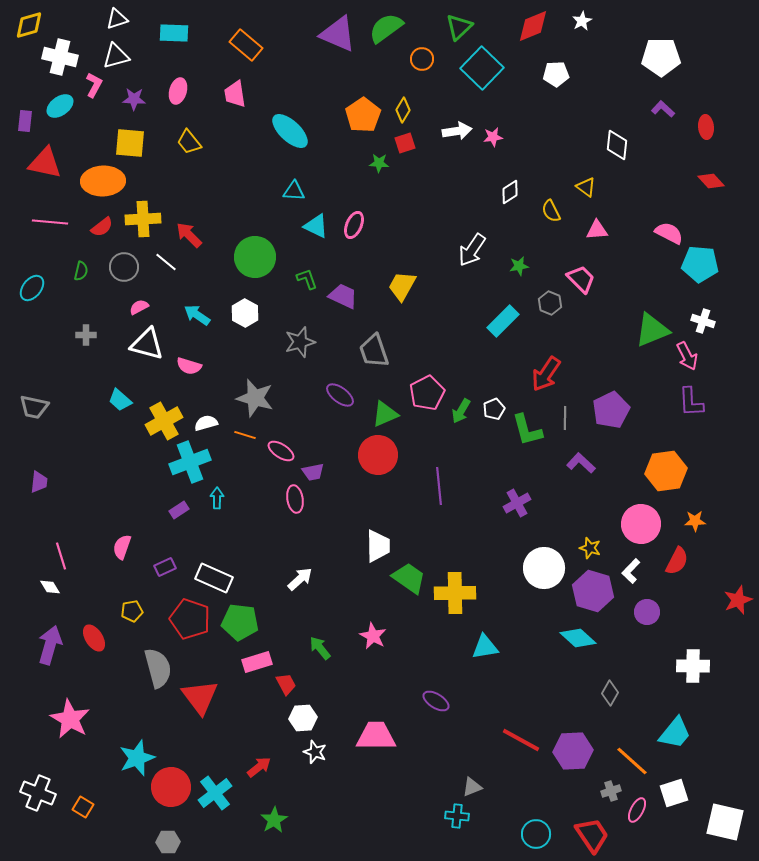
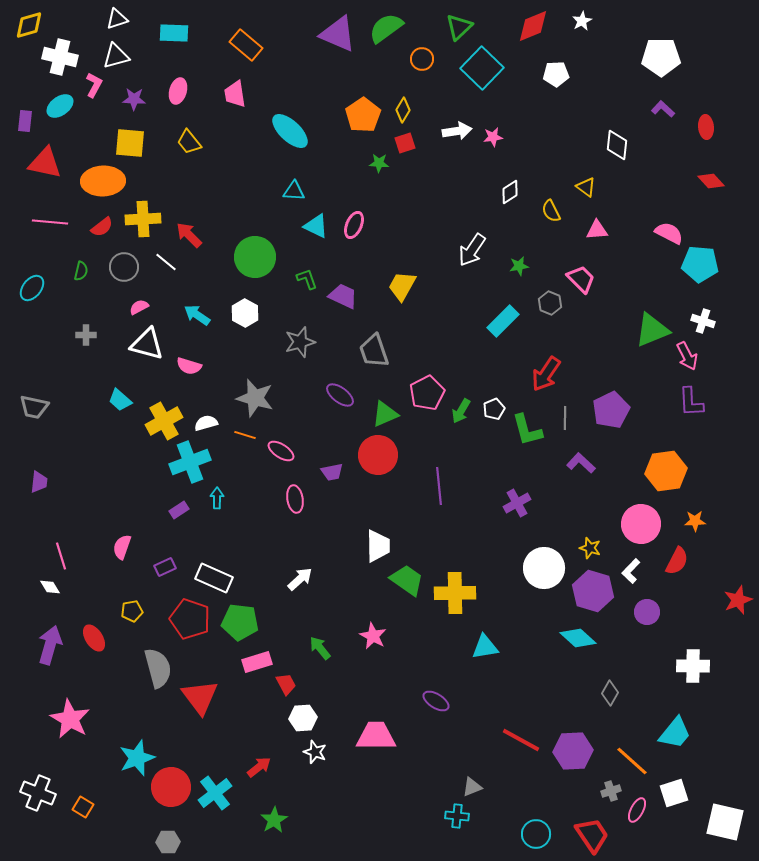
purple trapezoid at (313, 472): moved 19 px right
green trapezoid at (409, 578): moved 2 px left, 2 px down
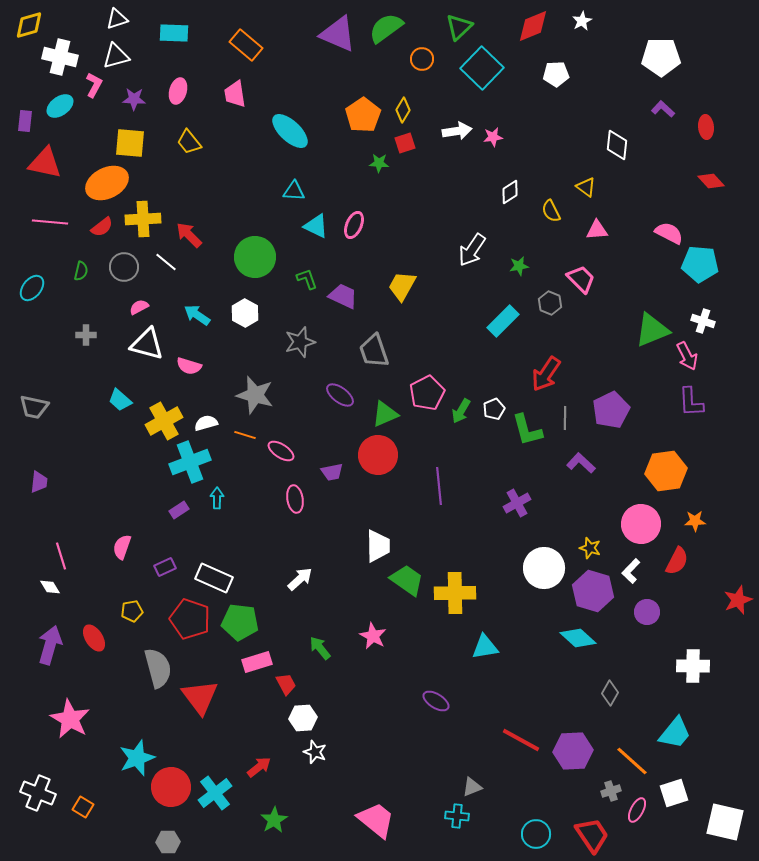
orange ellipse at (103, 181): moved 4 px right, 2 px down; rotated 24 degrees counterclockwise
gray star at (255, 398): moved 3 px up
pink trapezoid at (376, 736): moved 84 px down; rotated 39 degrees clockwise
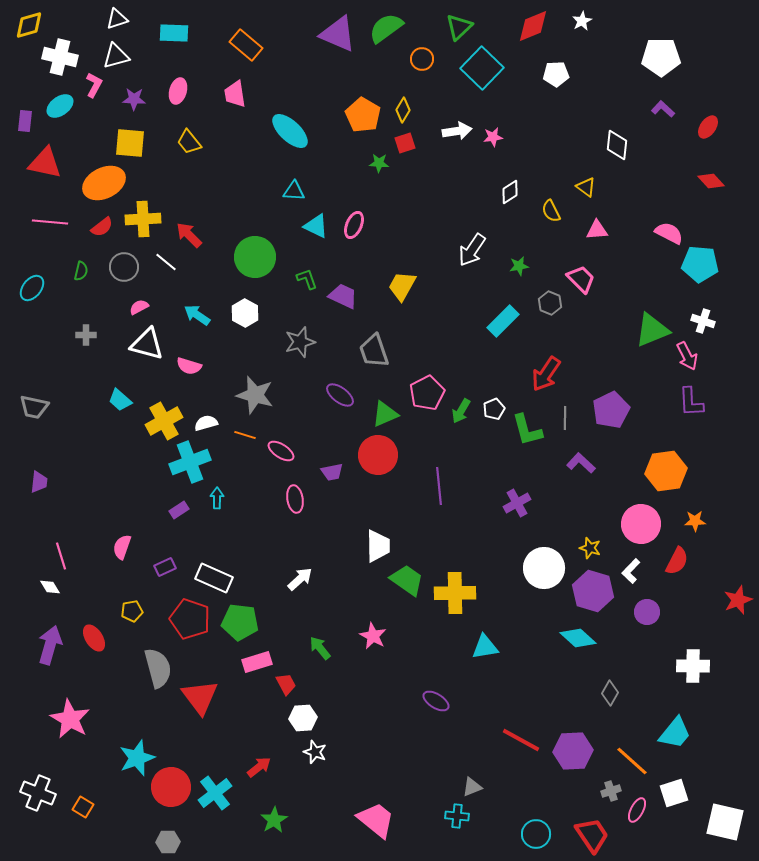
orange pentagon at (363, 115): rotated 8 degrees counterclockwise
red ellipse at (706, 127): moved 2 px right; rotated 40 degrees clockwise
orange ellipse at (107, 183): moved 3 px left
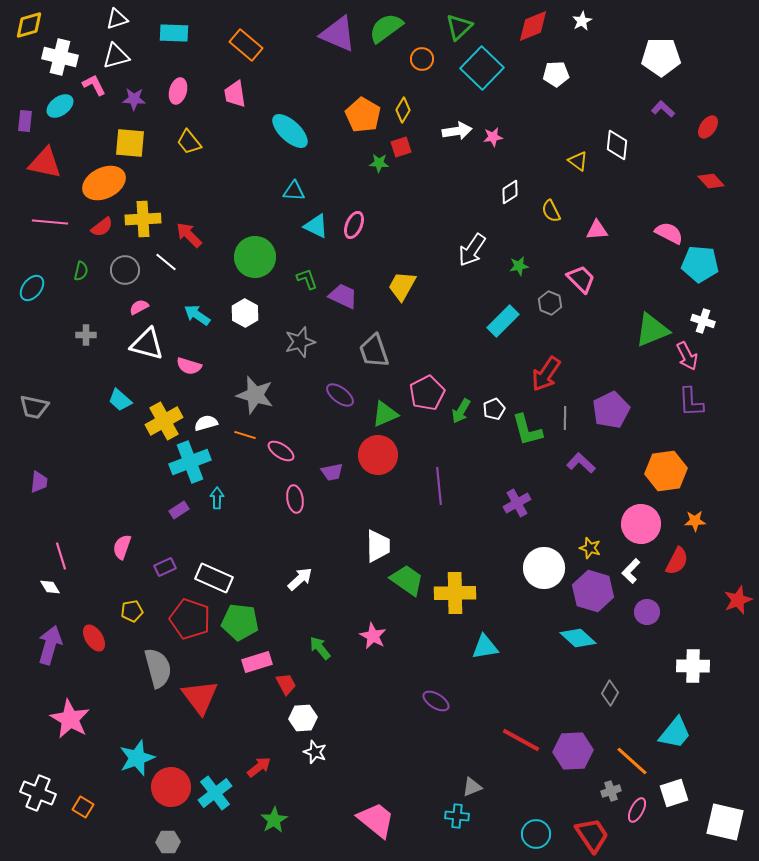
pink L-shape at (94, 85): rotated 55 degrees counterclockwise
red square at (405, 143): moved 4 px left, 4 px down
yellow triangle at (586, 187): moved 8 px left, 26 px up
gray circle at (124, 267): moved 1 px right, 3 px down
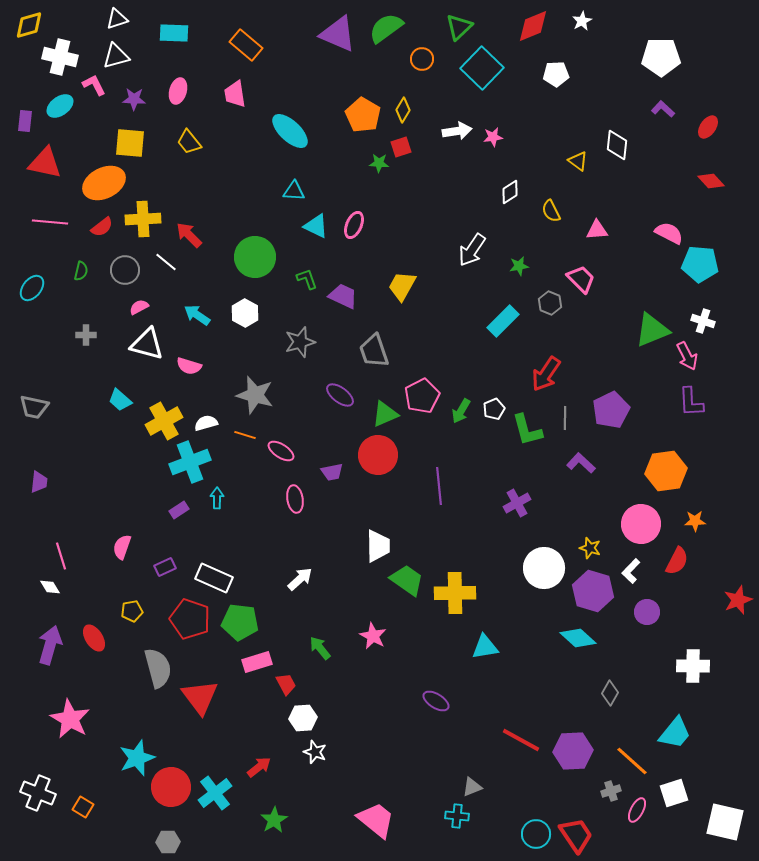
pink pentagon at (427, 393): moved 5 px left, 3 px down
red trapezoid at (592, 835): moved 16 px left
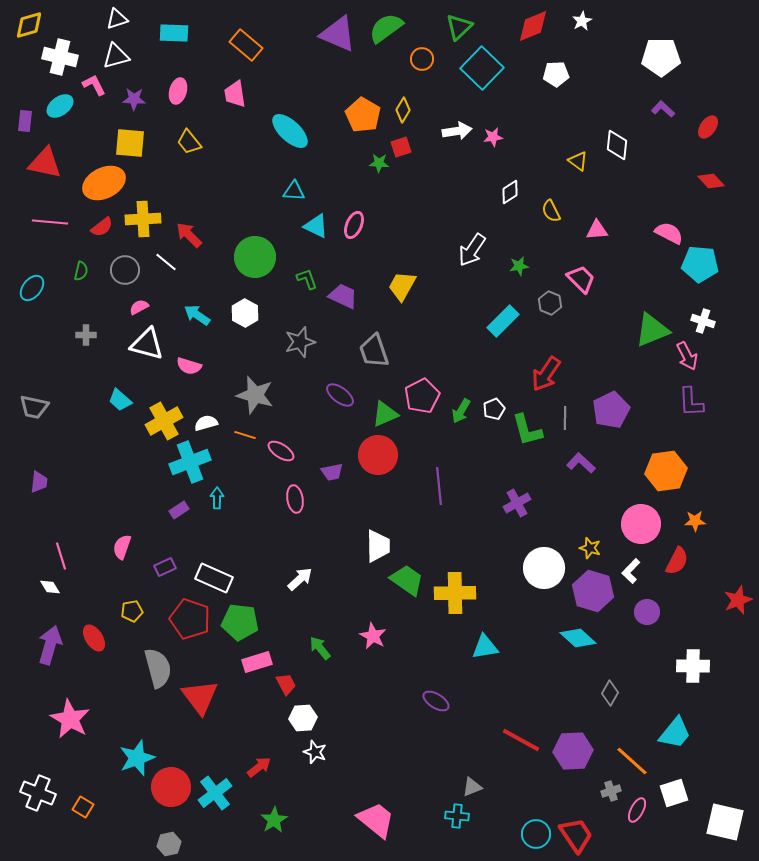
gray hexagon at (168, 842): moved 1 px right, 2 px down; rotated 10 degrees counterclockwise
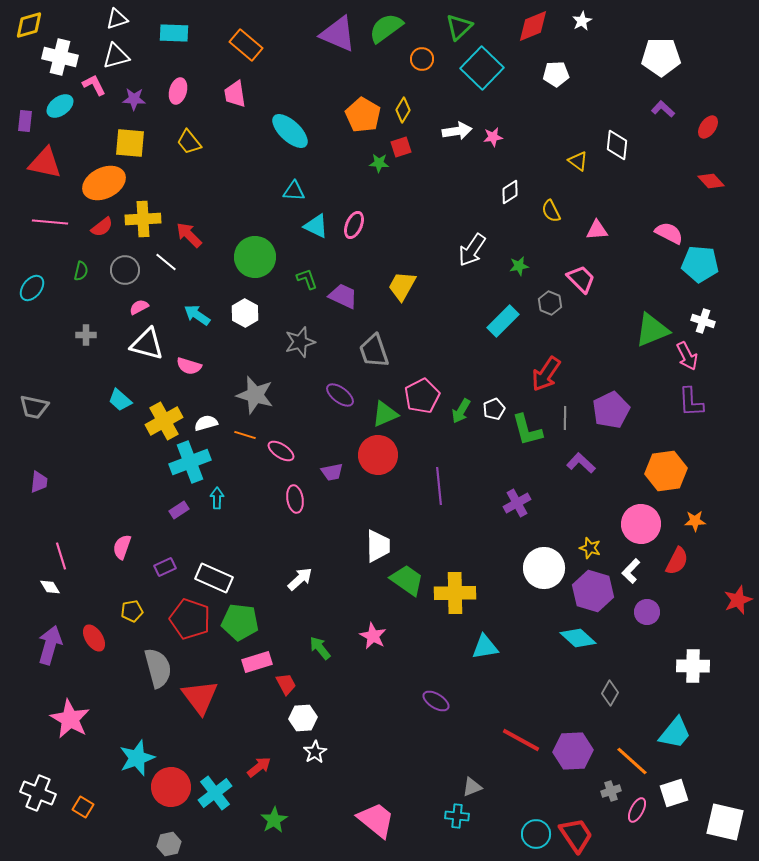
white star at (315, 752): rotated 20 degrees clockwise
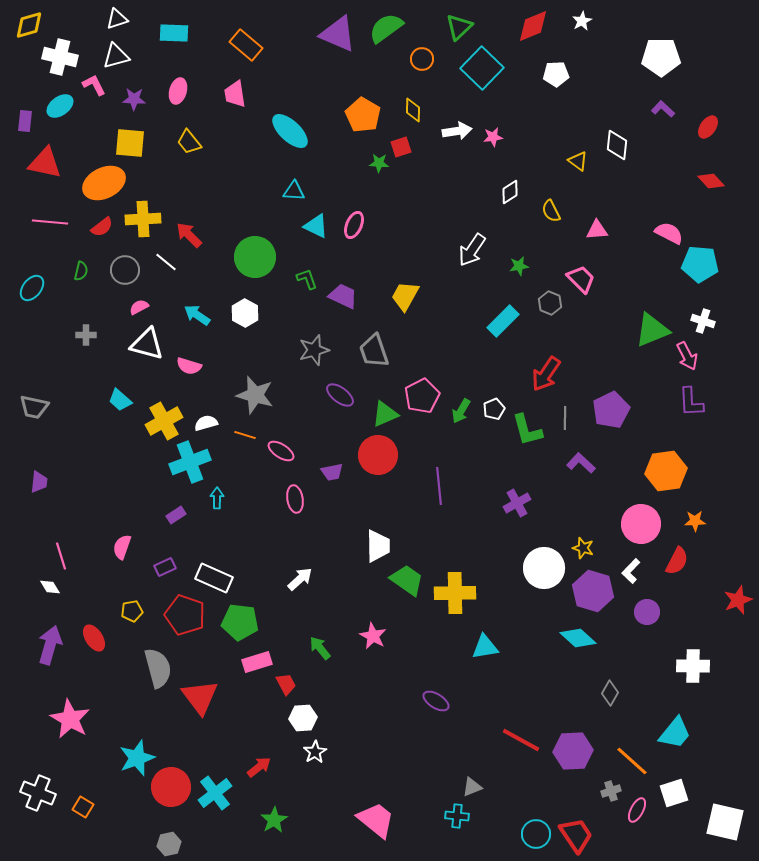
yellow diamond at (403, 110): moved 10 px right; rotated 30 degrees counterclockwise
yellow trapezoid at (402, 286): moved 3 px right, 10 px down
gray star at (300, 342): moved 14 px right, 8 px down
purple rectangle at (179, 510): moved 3 px left, 5 px down
yellow star at (590, 548): moved 7 px left
red pentagon at (190, 619): moved 5 px left, 4 px up
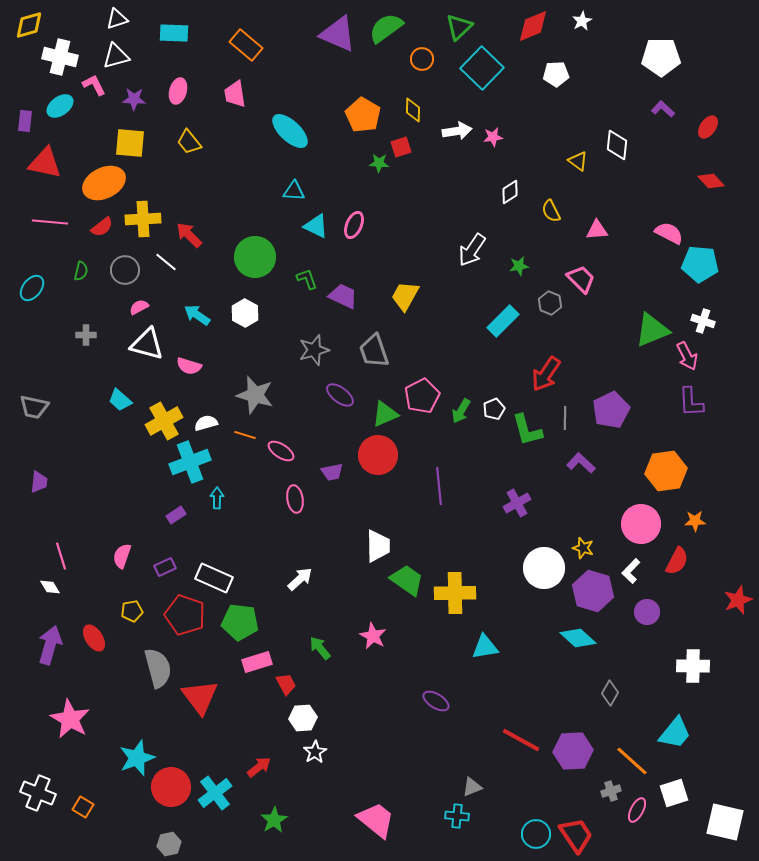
pink semicircle at (122, 547): moved 9 px down
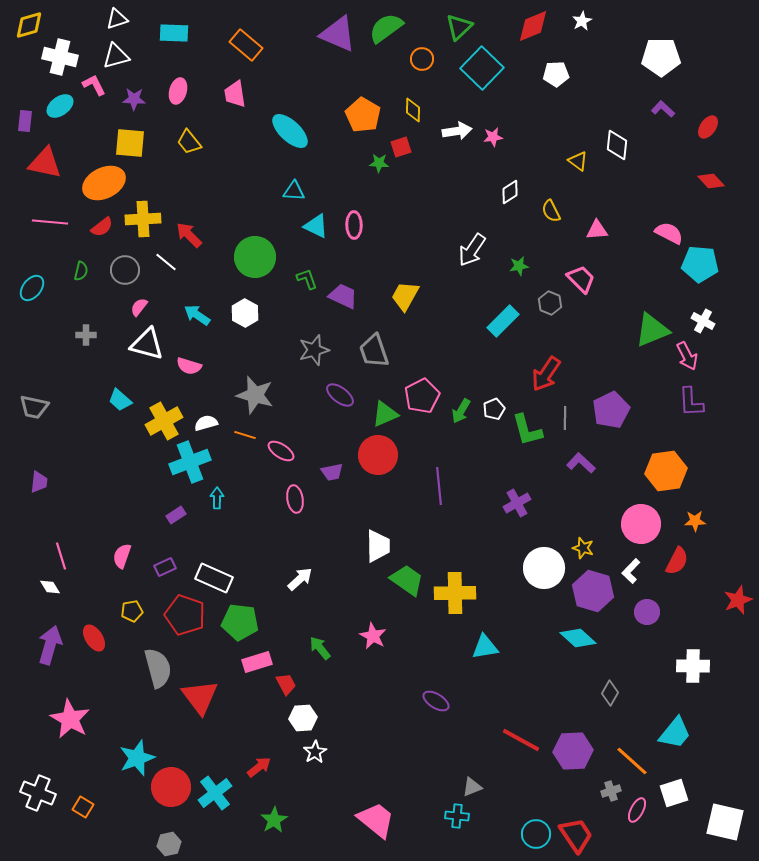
pink ellipse at (354, 225): rotated 24 degrees counterclockwise
pink semicircle at (139, 307): rotated 24 degrees counterclockwise
white cross at (703, 321): rotated 10 degrees clockwise
